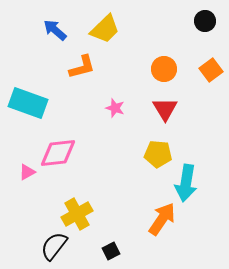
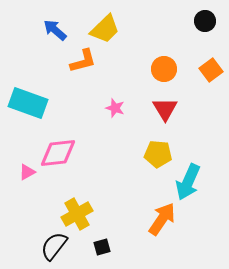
orange L-shape: moved 1 px right, 6 px up
cyan arrow: moved 2 px right, 1 px up; rotated 15 degrees clockwise
black square: moved 9 px left, 4 px up; rotated 12 degrees clockwise
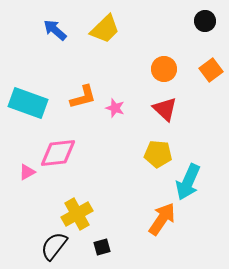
orange L-shape: moved 36 px down
red triangle: rotated 16 degrees counterclockwise
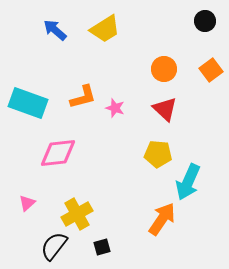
yellow trapezoid: rotated 12 degrees clockwise
pink triangle: moved 31 px down; rotated 12 degrees counterclockwise
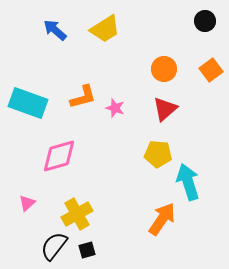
red triangle: rotated 36 degrees clockwise
pink diamond: moved 1 px right, 3 px down; rotated 9 degrees counterclockwise
cyan arrow: rotated 138 degrees clockwise
black square: moved 15 px left, 3 px down
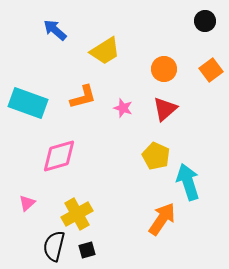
yellow trapezoid: moved 22 px down
pink star: moved 8 px right
yellow pentagon: moved 2 px left, 2 px down; rotated 20 degrees clockwise
black semicircle: rotated 24 degrees counterclockwise
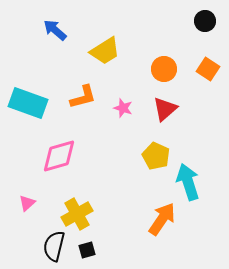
orange square: moved 3 px left, 1 px up; rotated 20 degrees counterclockwise
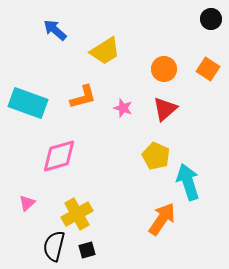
black circle: moved 6 px right, 2 px up
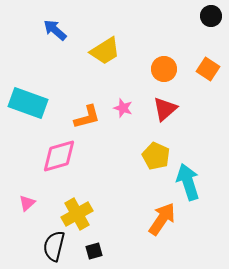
black circle: moved 3 px up
orange L-shape: moved 4 px right, 20 px down
black square: moved 7 px right, 1 px down
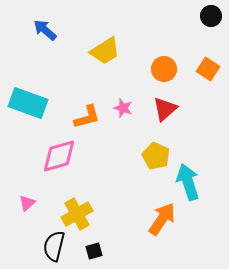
blue arrow: moved 10 px left
